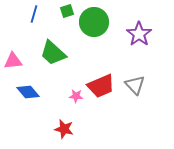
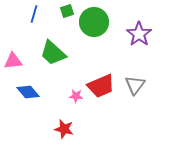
gray triangle: rotated 20 degrees clockwise
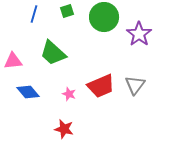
green circle: moved 10 px right, 5 px up
pink star: moved 7 px left, 2 px up; rotated 16 degrees clockwise
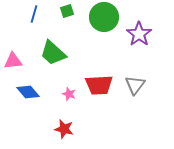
red trapezoid: moved 2 px left, 1 px up; rotated 20 degrees clockwise
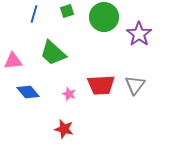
red trapezoid: moved 2 px right
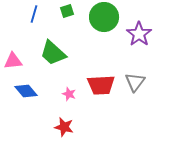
gray triangle: moved 3 px up
blue diamond: moved 2 px left, 1 px up
red star: moved 2 px up
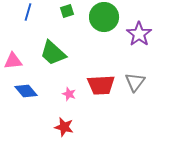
blue line: moved 6 px left, 2 px up
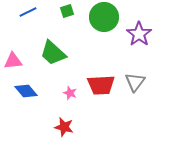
blue line: rotated 48 degrees clockwise
pink star: moved 1 px right, 1 px up
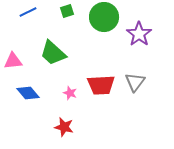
blue diamond: moved 2 px right, 2 px down
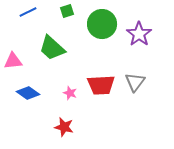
green circle: moved 2 px left, 7 px down
green trapezoid: moved 1 px left, 5 px up
blue diamond: rotated 15 degrees counterclockwise
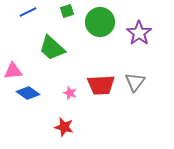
green circle: moved 2 px left, 2 px up
purple star: moved 1 px up
pink triangle: moved 10 px down
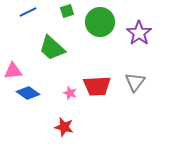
red trapezoid: moved 4 px left, 1 px down
